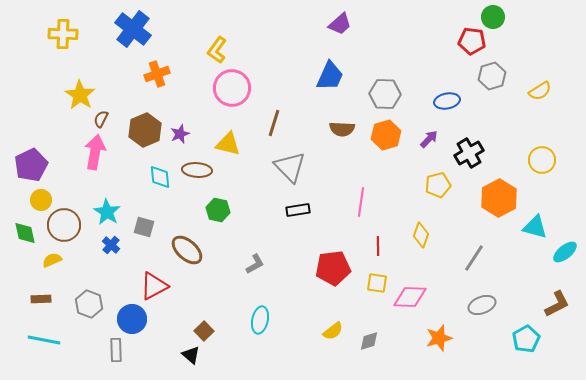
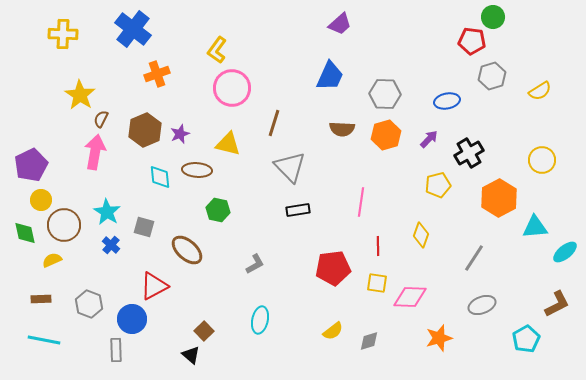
cyan triangle at (535, 227): rotated 20 degrees counterclockwise
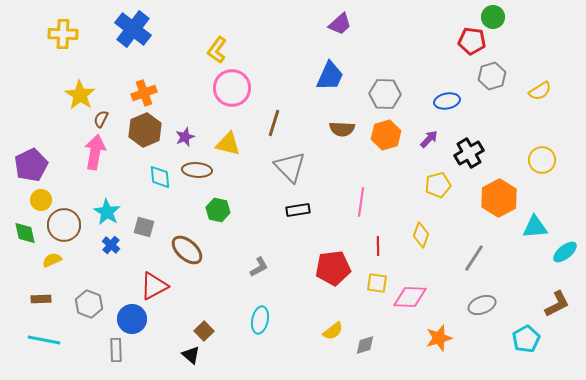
orange cross at (157, 74): moved 13 px left, 19 px down
purple star at (180, 134): moved 5 px right, 3 px down
gray L-shape at (255, 264): moved 4 px right, 3 px down
gray diamond at (369, 341): moved 4 px left, 4 px down
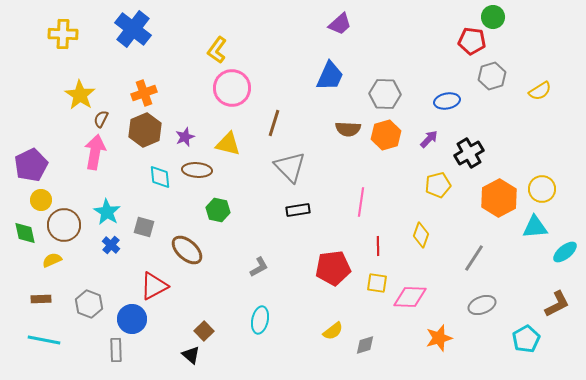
brown semicircle at (342, 129): moved 6 px right
yellow circle at (542, 160): moved 29 px down
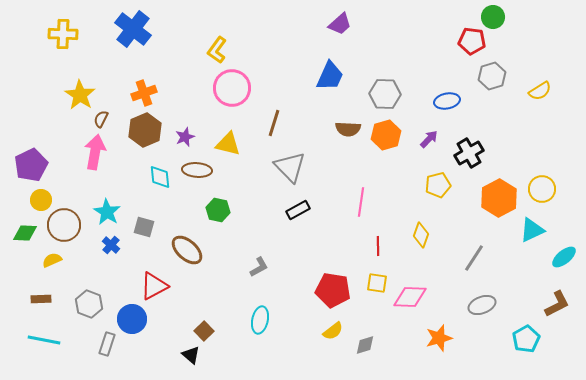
black rectangle at (298, 210): rotated 20 degrees counterclockwise
cyan triangle at (535, 227): moved 3 px left, 3 px down; rotated 20 degrees counterclockwise
green diamond at (25, 233): rotated 75 degrees counterclockwise
cyan ellipse at (565, 252): moved 1 px left, 5 px down
red pentagon at (333, 268): moved 22 px down; rotated 16 degrees clockwise
gray rectangle at (116, 350): moved 9 px left, 6 px up; rotated 20 degrees clockwise
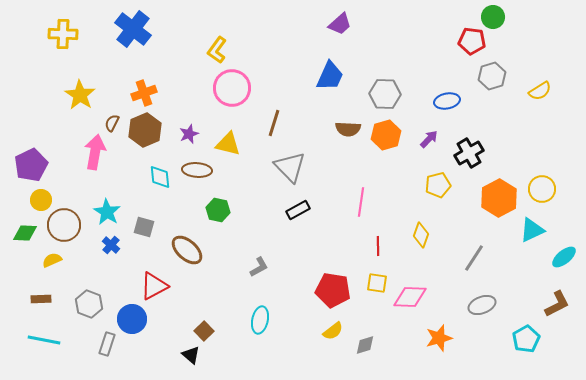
brown semicircle at (101, 119): moved 11 px right, 4 px down
purple star at (185, 137): moved 4 px right, 3 px up
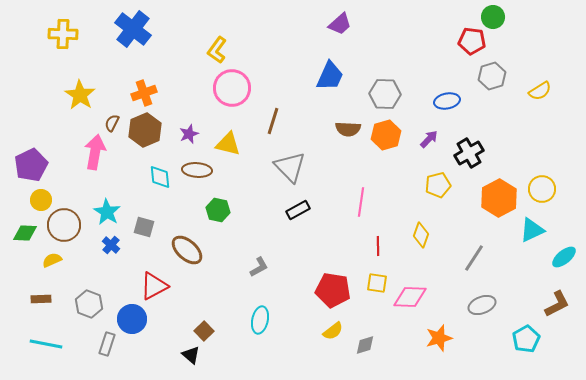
brown line at (274, 123): moved 1 px left, 2 px up
cyan line at (44, 340): moved 2 px right, 4 px down
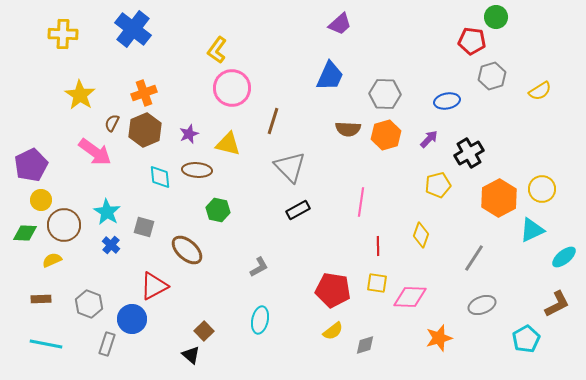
green circle at (493, 17): moved 3 px right
pink arrow at (95, 152): rotated 116 degrees clockwise
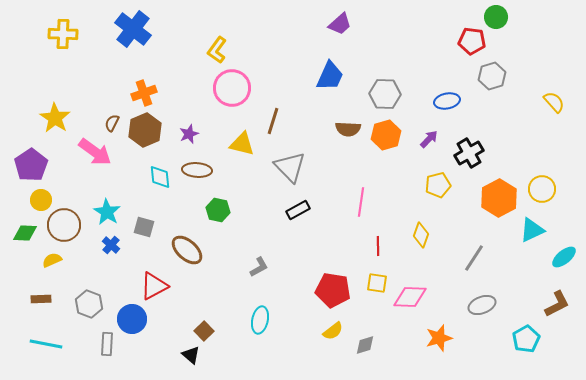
yellow semicircle at (540, 91): moved 14 px right, 11 px down; rotated 100 degrees counterclockwise
yellow star at (80, 95): moved 25 px left, 23 px down
yellow triangle at (228, 144): moved 14 px right
purple pentagon at (31, 165): rotated 8 degrees counterclockwise
gray rectangle at (107, 344): rotated 15 degrees counterclockwise
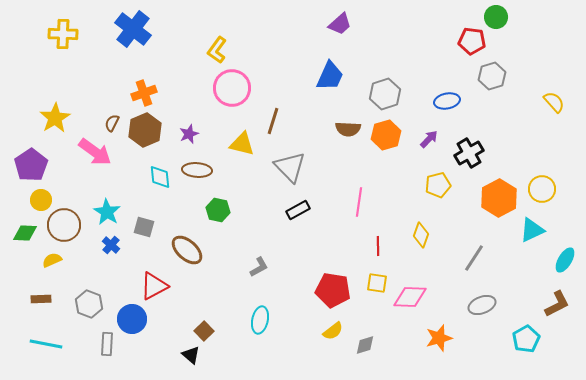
gray hexagon at (385, 94): rotated 20 degrees counterclockwise
yellow star at (55, 118): rotated 8 degrees clockwise
pink line at (361, 202): moved 2 px left
cyan ellipse at (564, 257): moved 1 px right, 3 px down; rotated 20 degrees counterclockwise
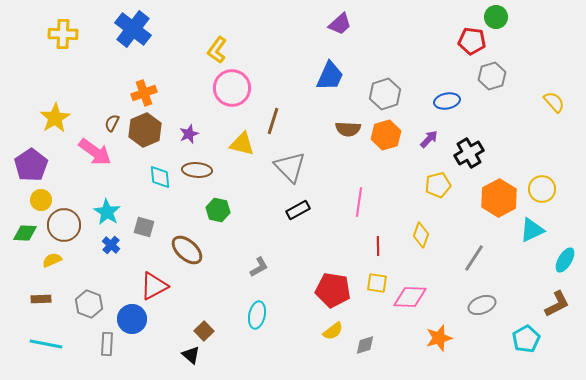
cyan ellipse at (260, 320): moved 3 px left, 5 px up
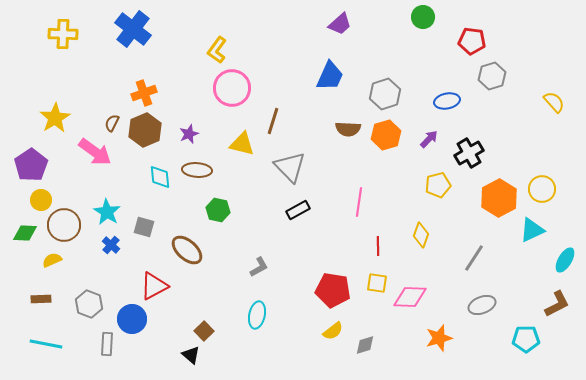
green circle at (496, 17): moved 73 px left
cyan pentagon at (526, 339): rotated 28 degrees clockwise
